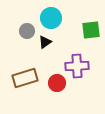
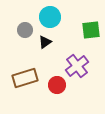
cyan circle: moved 1 px left, 1 px up
gray circle: moved 2 px left, 1 px up
purple cross: rotated 35 degrees counterclockwise
red circle: moved 2 px down
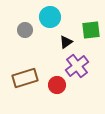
black triangle: moved 21 px right
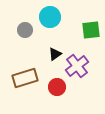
black triangle: moved 11 px left, 12 px down
red circle: moved 2 px down
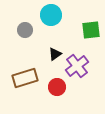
cyan circle: moved 1 px right, 2 px up
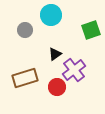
green square: rotated 12 degrees counterclockwise
purple cross: moved 3 px left, 4 px down
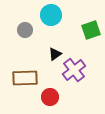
brown rectangle: rotated 15 degrees clockwise
red circle: moved 7 px left, 10 px down
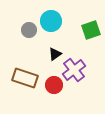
cyan circle: moved 6 px down
gray circle: moved 4 px right
brown rectangle: rotated 20 degrees clockwise
red circle: moved 4 px right, 12 px up
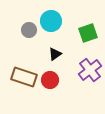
green square: moved 3 px left, 3 px down
purple cross: moved 16 px right
brown rectangle: moved 1 px left, 1 px up
red circle: moved 4 px left, 5 px up
